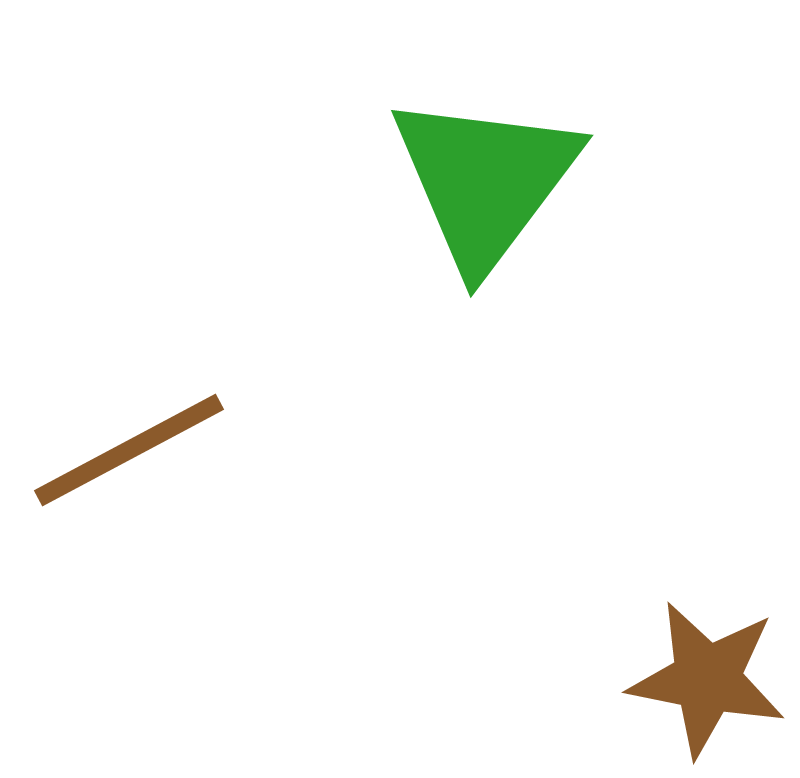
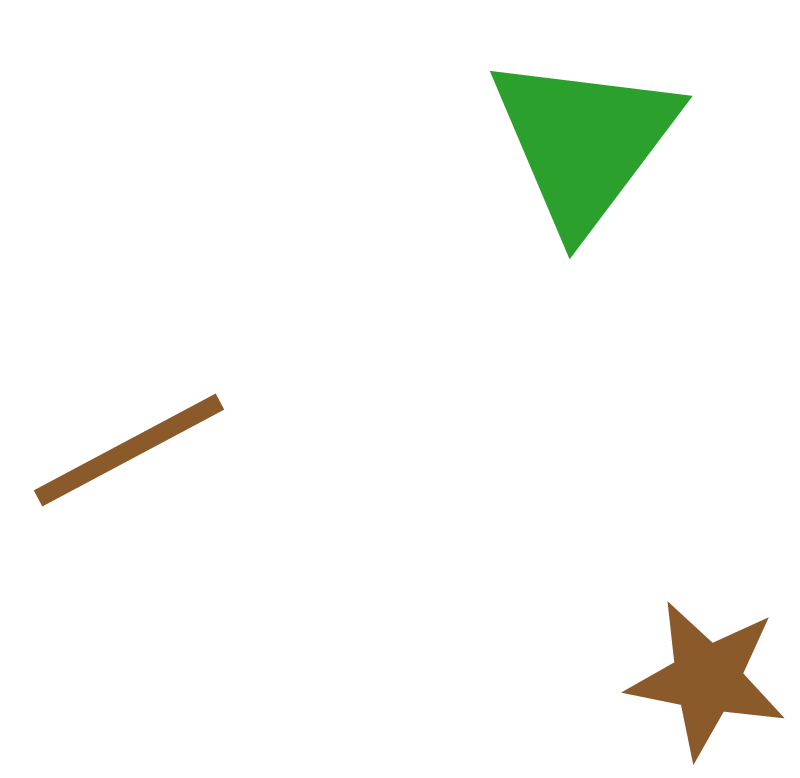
green triangle: moved 99 px right, 39 px up
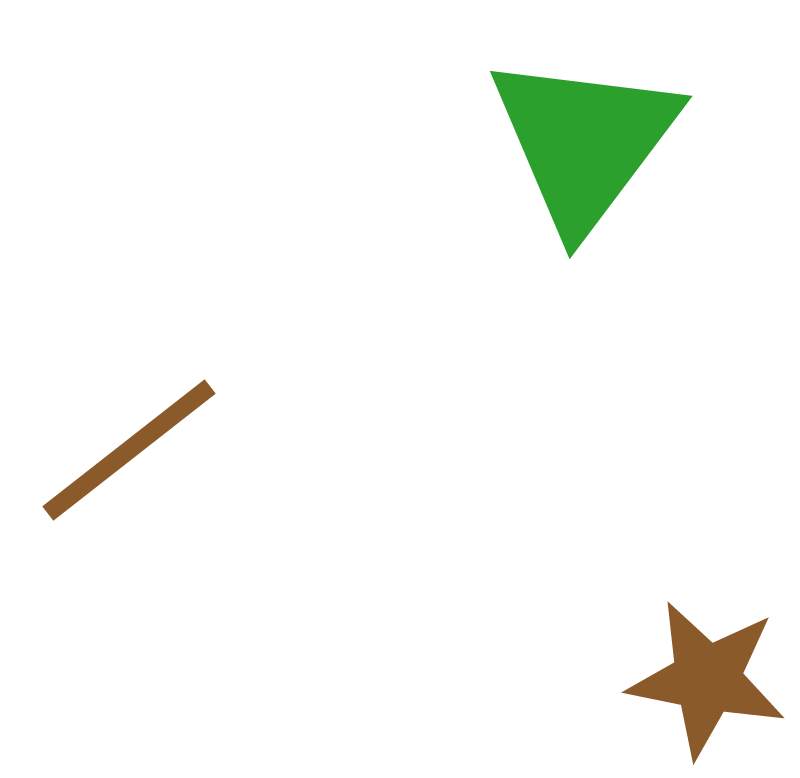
brown line: rotated 10 degrees counterclockwise
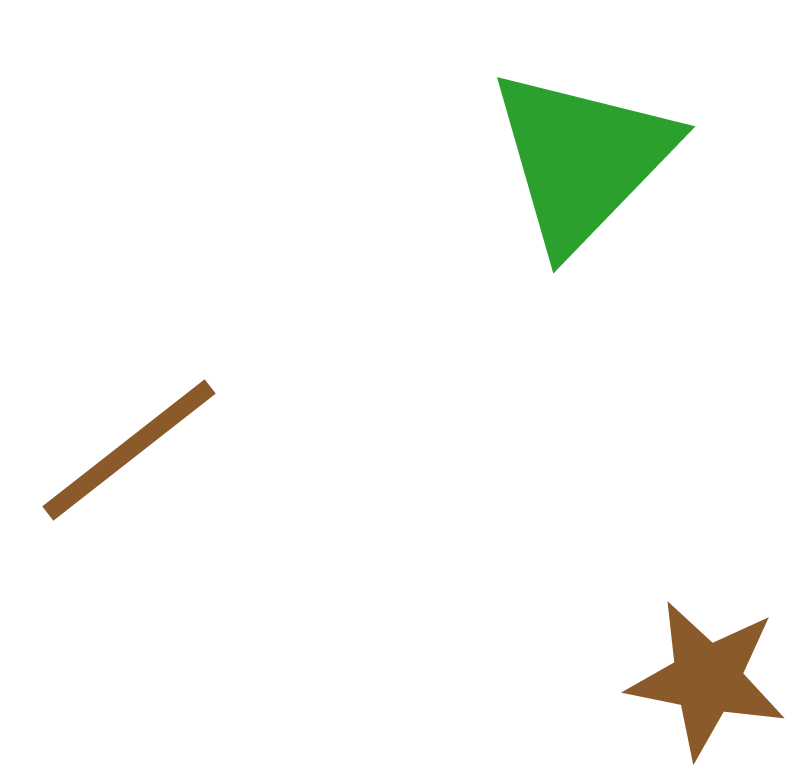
green triangle: moved 2 px left, 17 px down; rotated 7 degrees clockwise
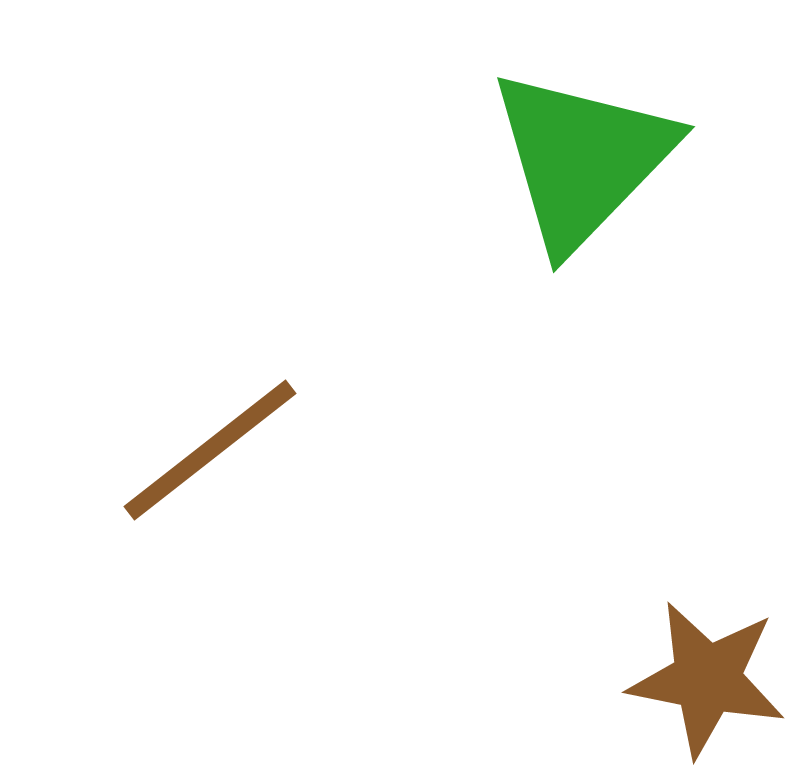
brown line: moved 81 px right
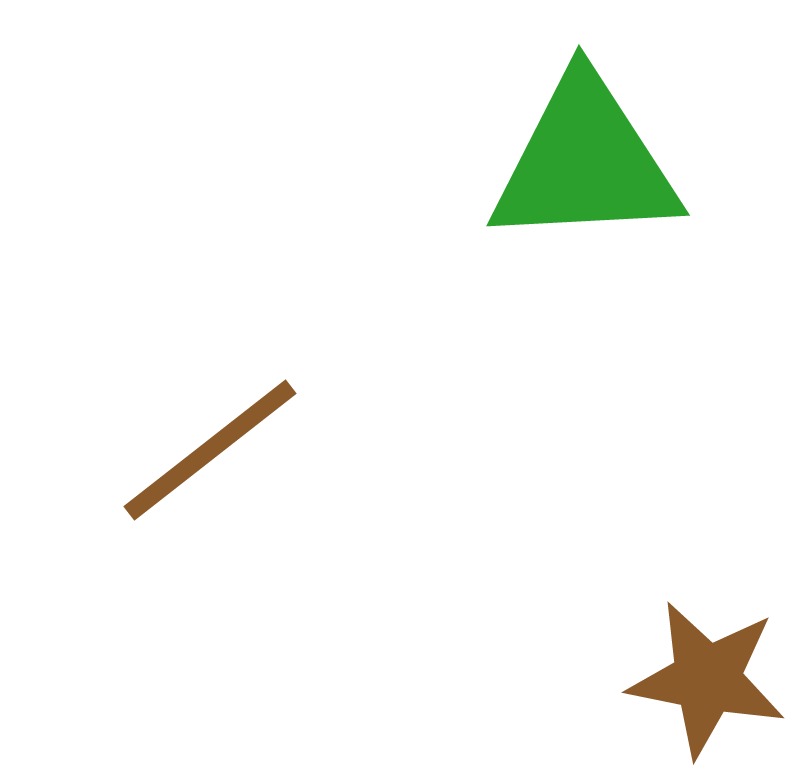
green triangle: moved 3 px right, 3 px down; rotated 43 degrees clockwise
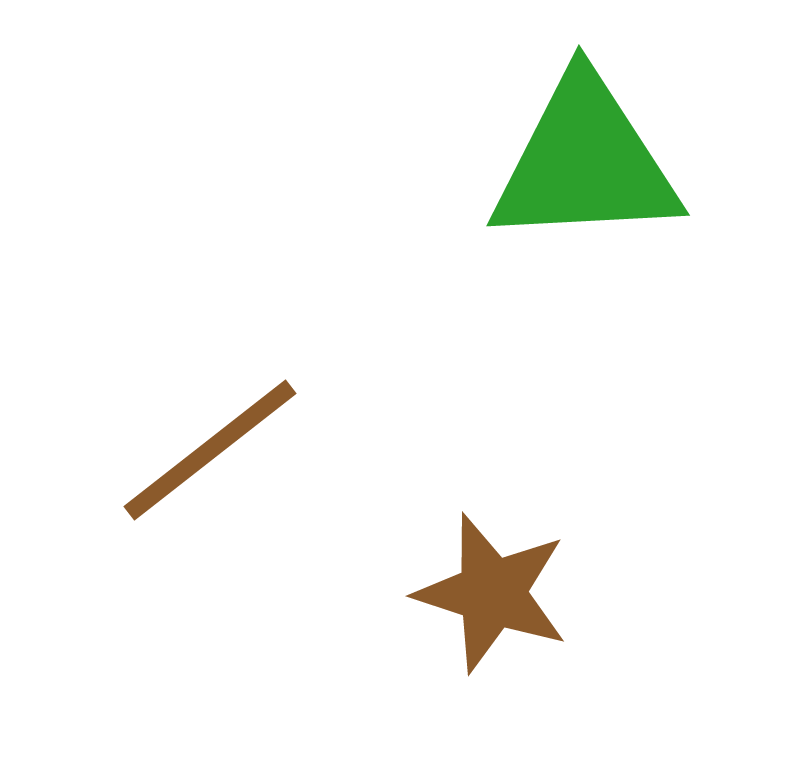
brown star: moved 215 px left, 86 px up; rotated 7 degrees clockwise
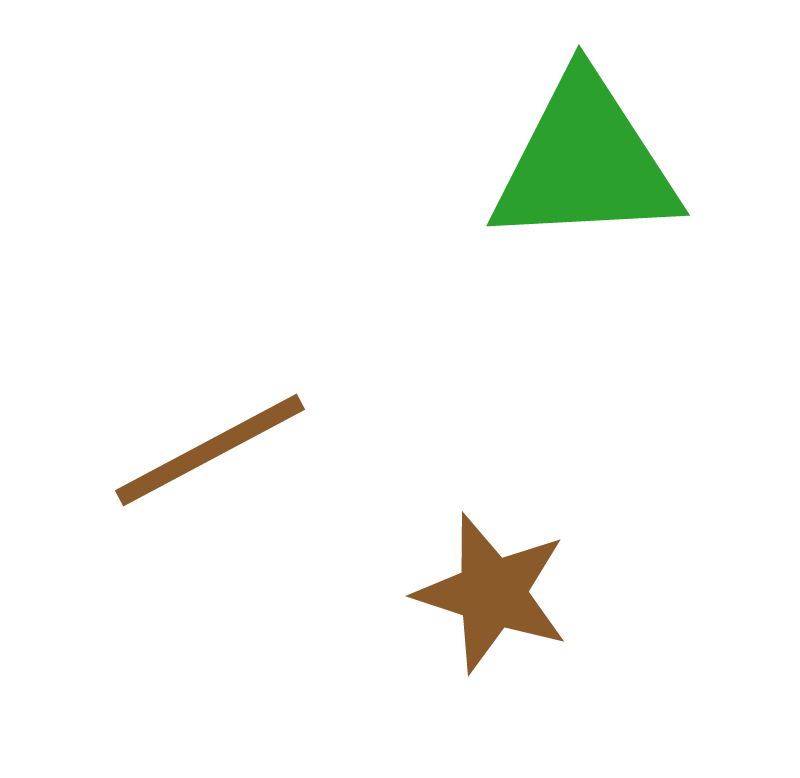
brown line: rotated 10 degrees clockwise
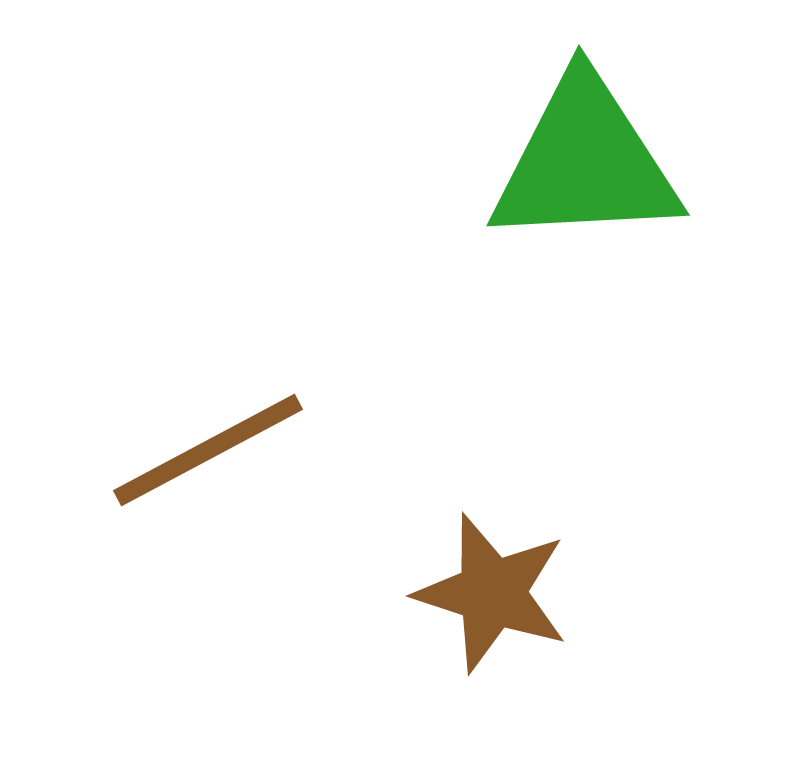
brown line: moved 2 px left
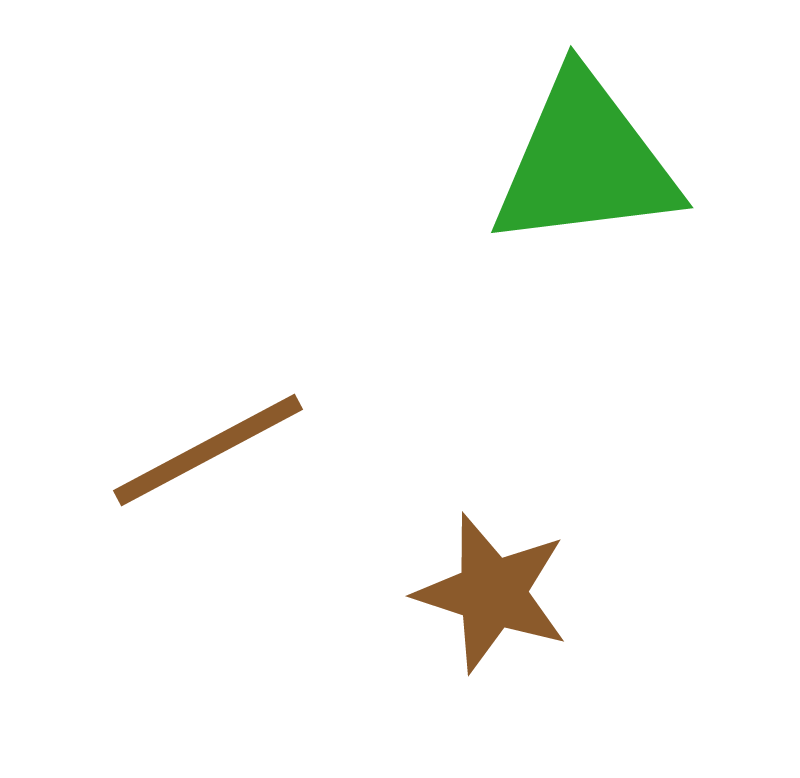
green triangle: rotated 4 degrees counterclockwise
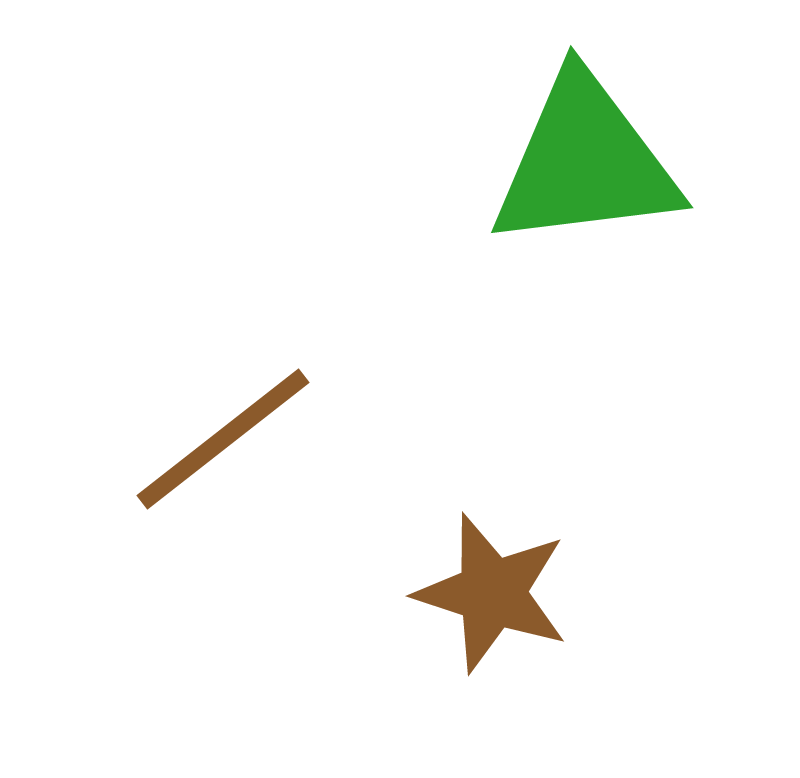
brown line: moved 15 px right, 11 px up; rotated 10 degrees counterclockwise
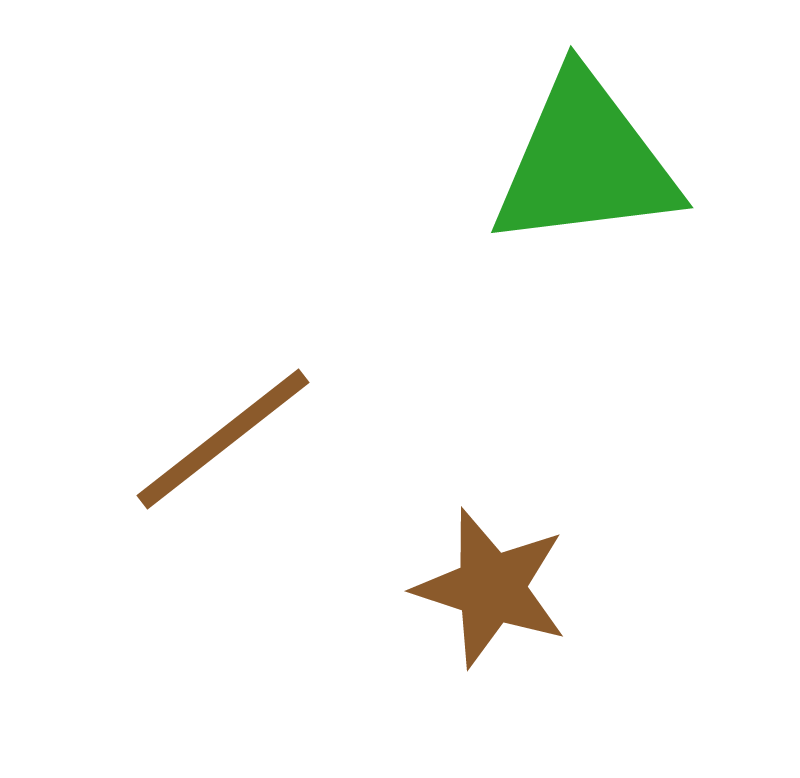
brown star: moved 1 px left, 5 px up
